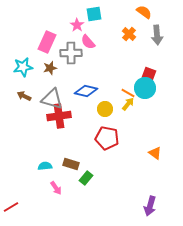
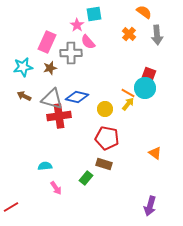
blue diamond: moved 9 px left, 6 px down
brown rectangle: moved 33 px right
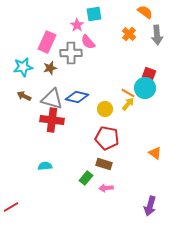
orange semicircle: moved 1 px right
red cross: moved 7 px left, 4 px down; rotated 15 degrees clockwise
pink arrow: moved 50 px right; rotated 120 degrees clockwise
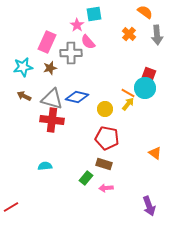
purple arrow: moved 1 px left; rotated 36 degrees counterclockwise
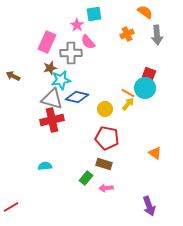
orange cross: moved 2 px left; rotated 24 degrees clockwise
cyan star: moved 38 px right, 13 px down
brown arrow: moved 11 px left, 20 px up
red cross: rotated 20 degrees counterclockwise
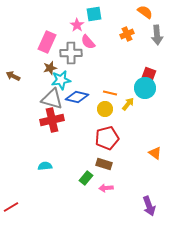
orange line: moved 18 px left; rotated 16 degrees counterclockwise
red pentagon: rotated 25 degrees counterclockwise
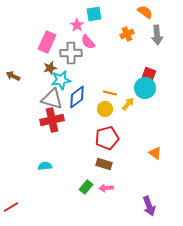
blue diamond: rotated 50 degrees counterclockwise
green rectangle: moved 9 px down
